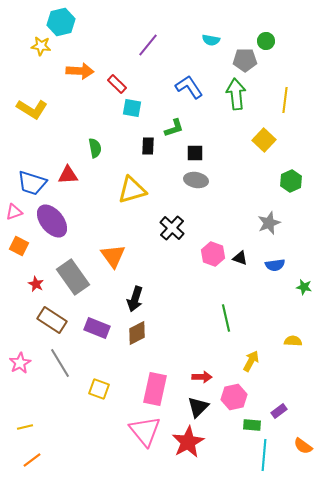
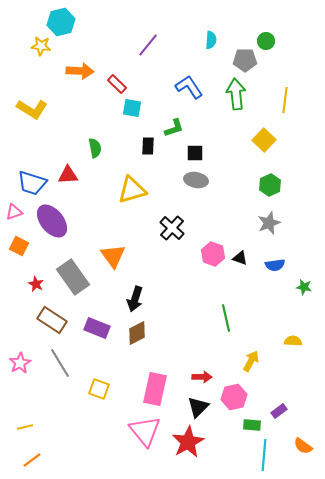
cyan semicircle at (211, 40): rotated 96 degrees counterclockwise
green hexagon at (291, 181): moved 21 px left, 4 px down
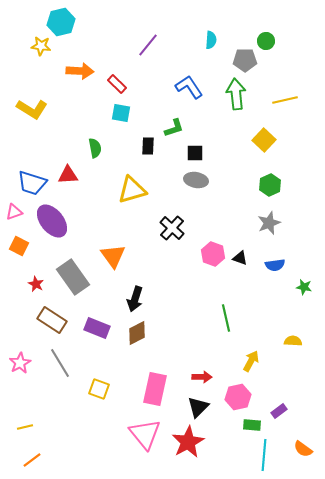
yellow line at (285, 100): rotated 70 degrees clockwise
cyan square at (132, 108): moved 11 px left, 5 px down
pink hexagon at (234, 397): moved 4 px right
pink triangle at (145, 431): moved 3 px down
orange semicircle at (303, 446): moved 3 px down
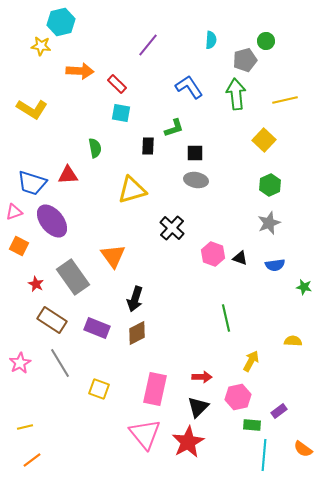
gray pentagon at (245, 60): rotated 15 degrees counterclockwise
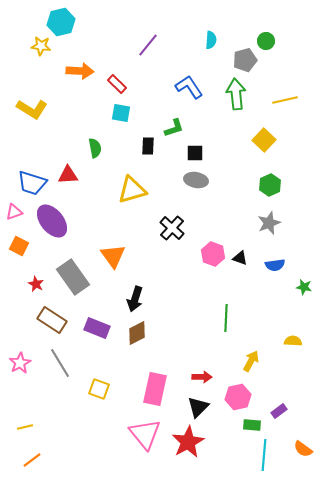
green line at (226, 318): rotated 16 degrees clockwise
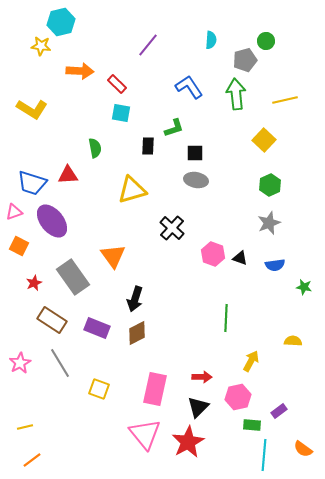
red star at (36, 284): moved 2 px left, 1 px up; rotated 21 degrees clockwise
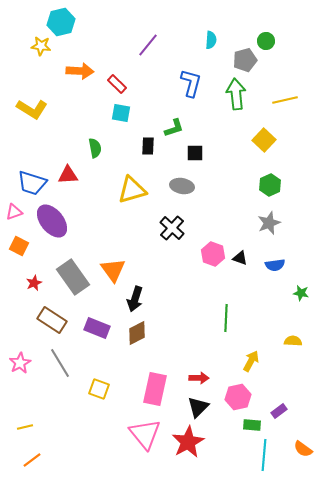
blue L-shape at (189, 87): moved 2 px right, 4 px up; rotated 48 degrees clockwise
gray ellipse at (196, 180): moved 14 px left, 6 px down
orange triangle at (113, 256): moved 14 px down
green star at (304, 287): moved 3 px left, 6 px down
red arrow at (202, 377): moved 3 px left, 1 px down
